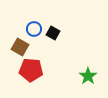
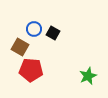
green star: rotated 12 degrees clockwise
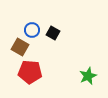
blue circle: moved 2 px left, 1 px down
red pentagon: moved 1 px left, 2 px down
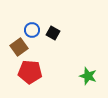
brown square: moved 1 px left; rotated 24 degrees clockwise
green star: rotated 30 degrees counterclockwise
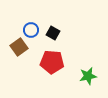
blue circle: moved 1 px left
red pentagon: moved 22 px right, 10 px up
green star: rotated 30 degrees counterclockwise
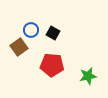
red pentagon: moved 3 px down
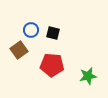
black square: rotated 16 degrees counterclockwise
brown square: moved 3 px down
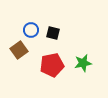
red pentagon: rotated 15 degrees counterclockwise
green star: moved 5 px left, 13 px up
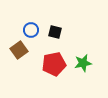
black square: moved 2 px right, 1 px up
red pentagon: moved 2 px right, 1 px up
